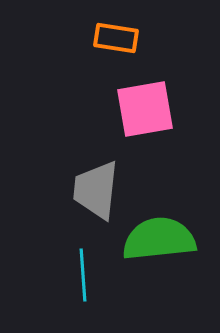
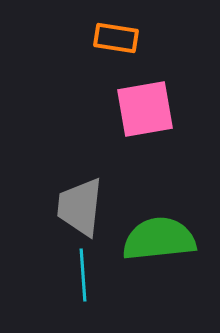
gray trapezoid: moved 16 px left, 17 px down
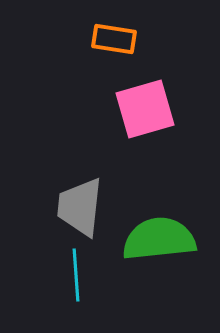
orange rectangle: moved 2 px left, 1 px down
pink square: rotated 6 degrees counterclockwise
cyan line: moved 7 px left
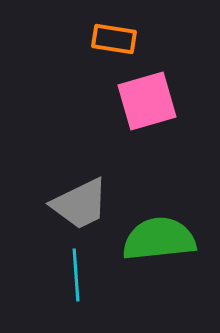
pink square: moved 2 px right, 8 px up
gray trapezoid: moved 3 px up; rotated 122 degrees counterclockwise
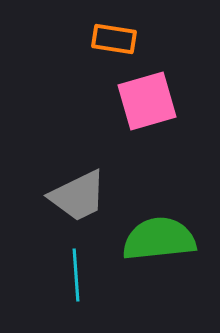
gray trapezoid: moved 2 px left, 8 px up
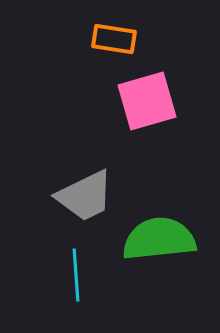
gray trapezoid: moved 7 px right
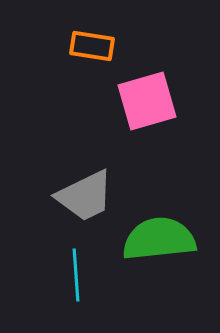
orange rectangle: moved 22 px left, 7 px down
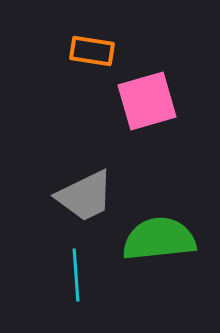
orange rectangle: moved 5 px down
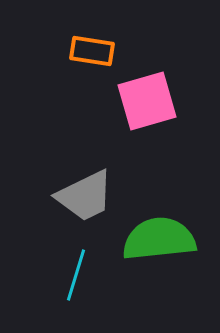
cyan line: rotated 21 degrees clockwise
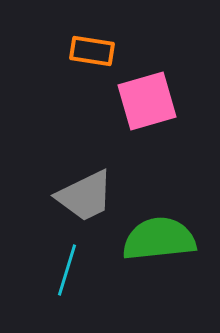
cyan line: moved 9 px left, 5 px up
